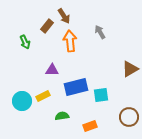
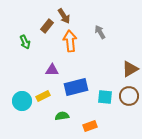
cyan square: moved 4 px right, 2 px down; rotated 14 degrees clockwise
brown circle: moved 21 px up
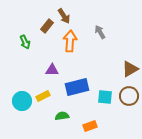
orange arrow: rotated 10 degrees clockwise
blue rectangle: moved 1 px right
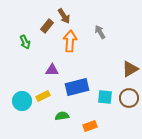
brown circle: moved 2 px down
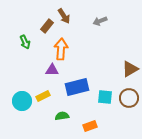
gray arrow: moved 11 px up; rotated 80 degrees counterclockwise
orange arrow: moved 9 px left, 8 px down
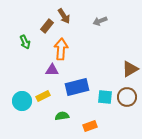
brown circle: moved 2 px left, 1 px up
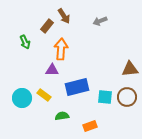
brown triangle: rotated 24 degrees clockwise
yellow rectangle: moved 1 px right, 1 px up; rotated 64 degrees clockwise
cyan circle: moved 3 px up
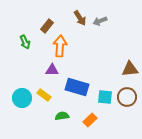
brown arrow: moved 16 px right, 2 px down
orange arrow: moved 1 px left, 3 px up
blue rectangle: rotated 30 degrees clockwise
orange rectangle: moved 6 px up; rotated 24 degrees counterclockwise
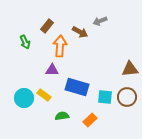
brown arrow: moved 14 px down; rotated 28 degrees counterclockwise
cyan circle: moved 2 px right
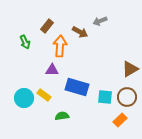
brown triangle: rotated 24 degrees counterclockwise
orange rectangle: moved 30 px right
